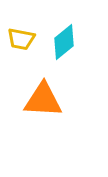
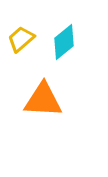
yellow trapezoid: rotated 128 degrees clockwise
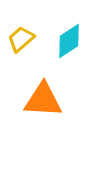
cyan diamond: moved 5 px right, 1 px up; rotated 6 degrees clockwise
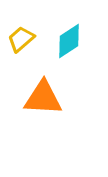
orange triangle: moved 2 px up
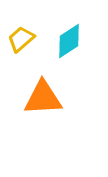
orange triangle: rotated 6 degrees counterclockwise
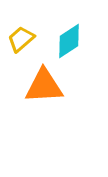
orange triangle: moved 1 px right, 12 px up
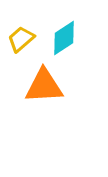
cyan diamond: moved 5 px left, 3 px up
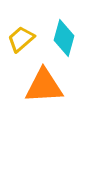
cyan diamond: rotated 42 degrees counterclockwise
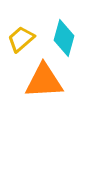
orange triangle: moved 5 px up
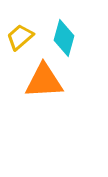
yellow trapezoid: moved 1 px left, 2 px up
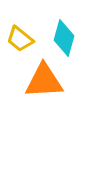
yellow trapezoid: moved 2 px down; rotated 100 degrees counterclockwise
